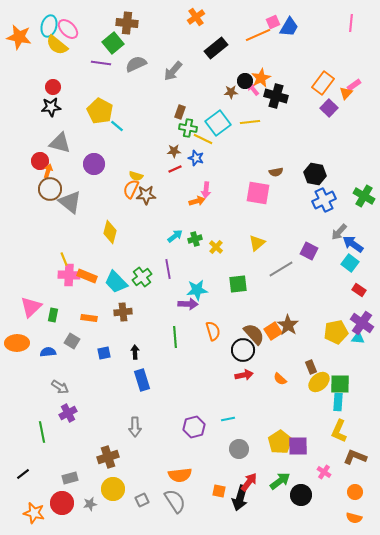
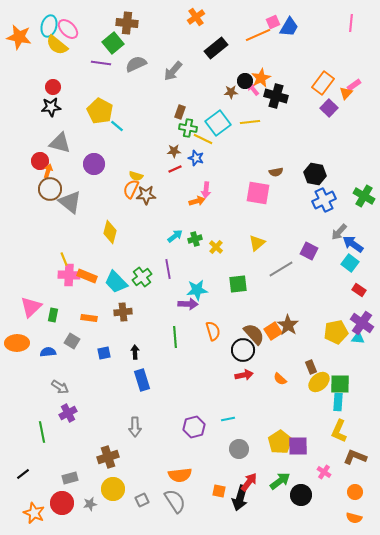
orange star at (34, 513): rotated 10 degrees clockwise
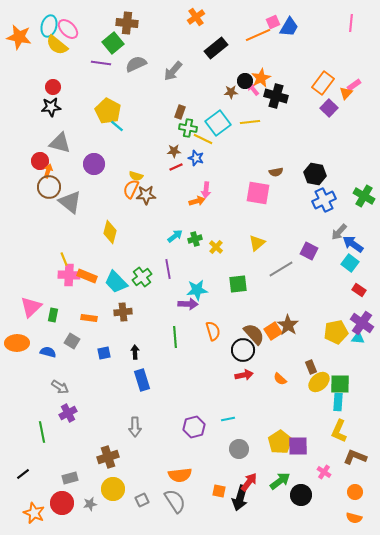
yellow pentagon at (100, 111): moved 8 px right
red line at (175, 169): moved 1 px right, 2 px up
brown circle at (50, 189): moved 1 px left, 2 px up
blue semicircle at (48, 352): rotated 21 degrees clockwise
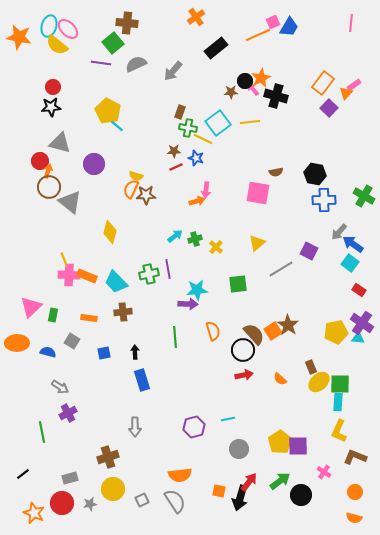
blue cross at (324, 200): rotated 25 degrees clockwise
green cross at (142, 277): moved 7 px right, 3 px up; rotated 24 degrees clockwise
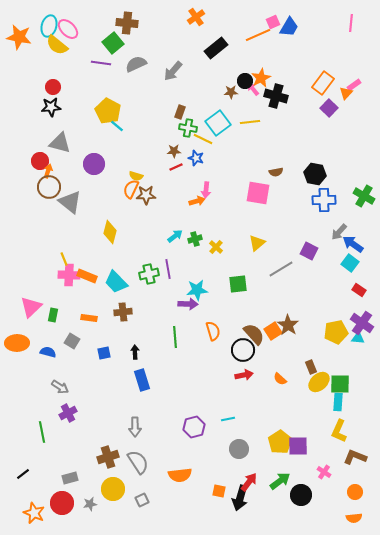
gray semicircle at (175, 501): moved 37 px left, 39 px up
orange semicircle at (354, 518): rotated 21 degrees counterclockwise
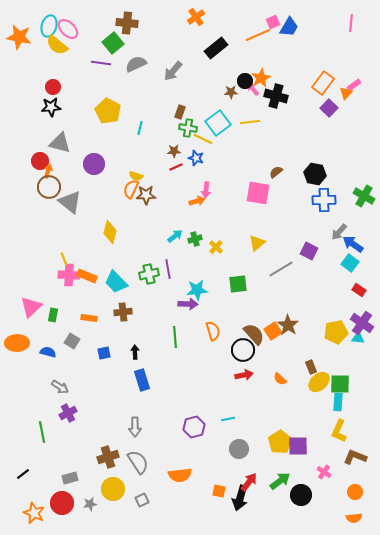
cyan line at (117, 126): moved 23 px right, 2 px down; rotated 64 degrees clockwise
brown semicircle at (276, 172): rotated 152 degrees clockwise
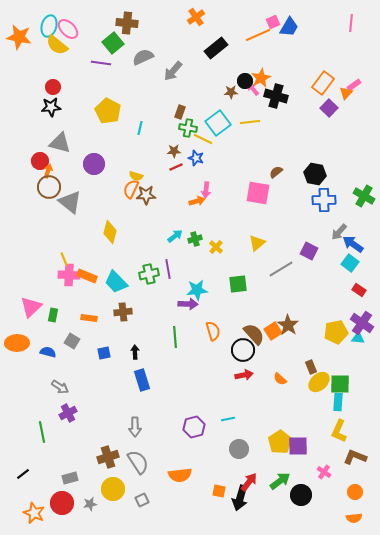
gray semicircle at (136, 64): moved 7 px right, 7 px up
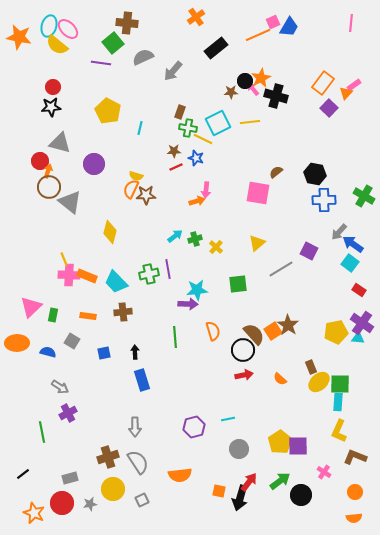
cyan square at (218, 123): rotated 10 degrees clockwise
orange rectangle at (89, 318): moved 1 px left, 2 px up
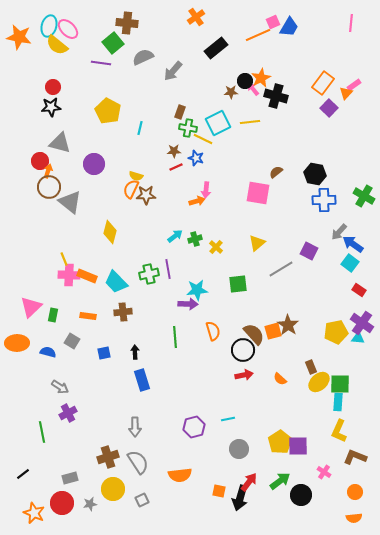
orange square at (273, 331): rotated 18 degrees clockwise
